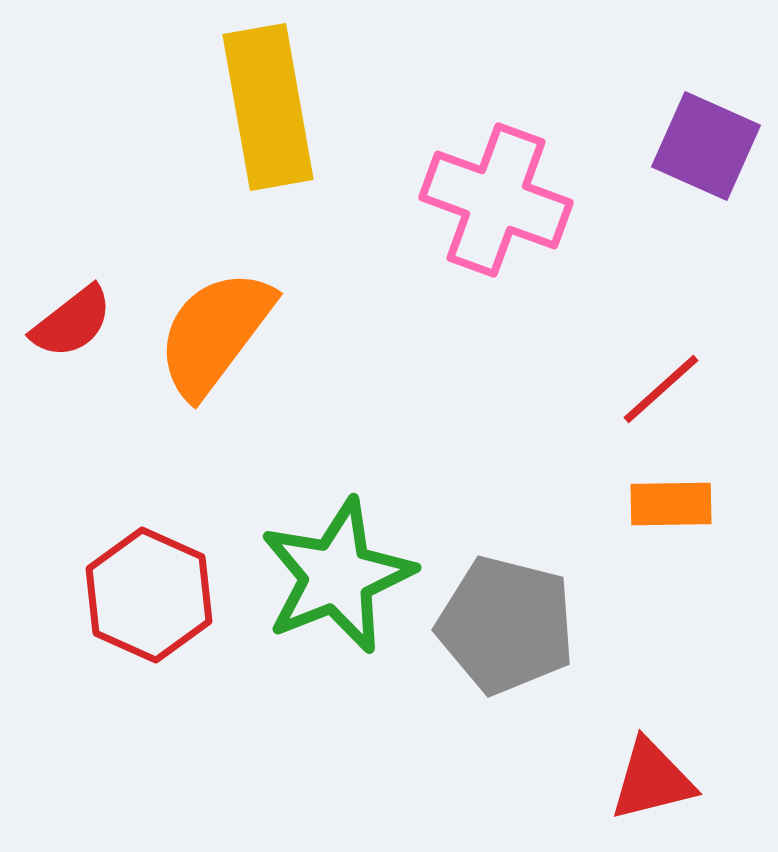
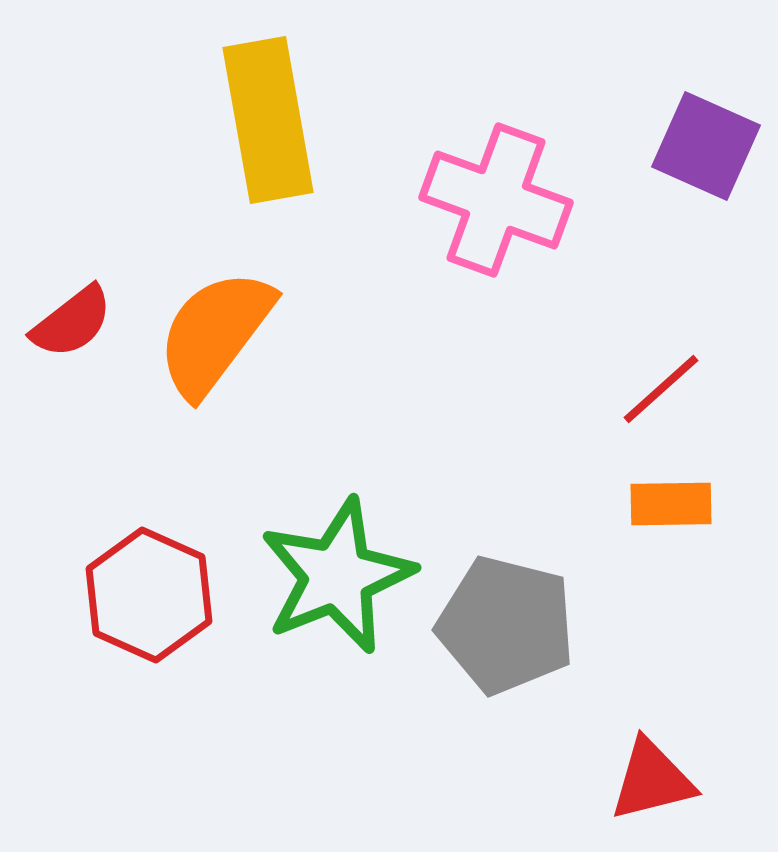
yellow rectangle: moved 13 px down
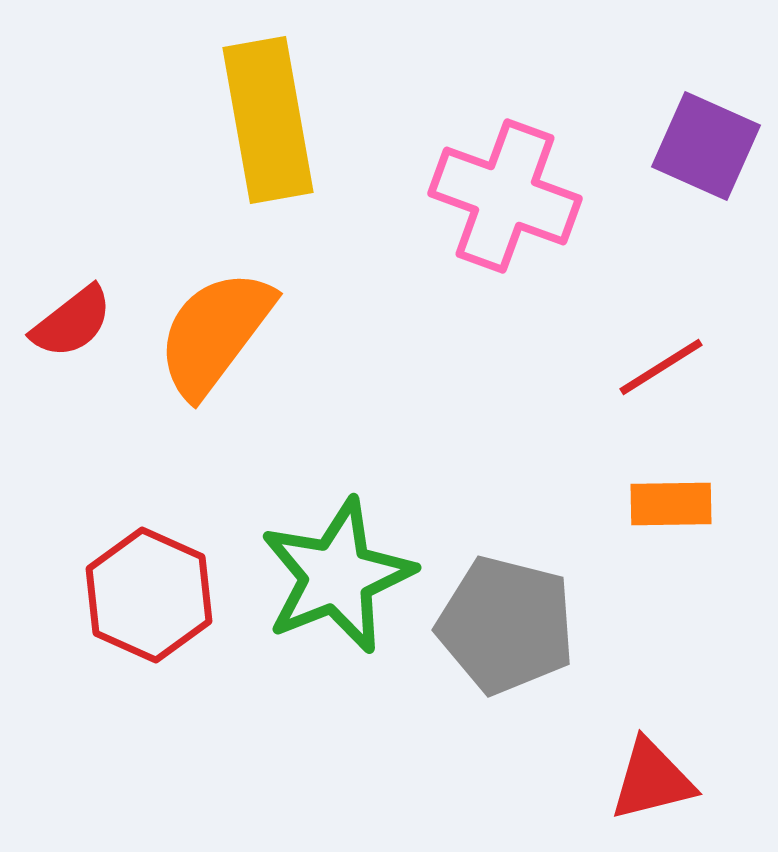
pink cross: moved 9 px right, 4 px up
red line: moved 22 px up; rotated 10 degrees clockwise
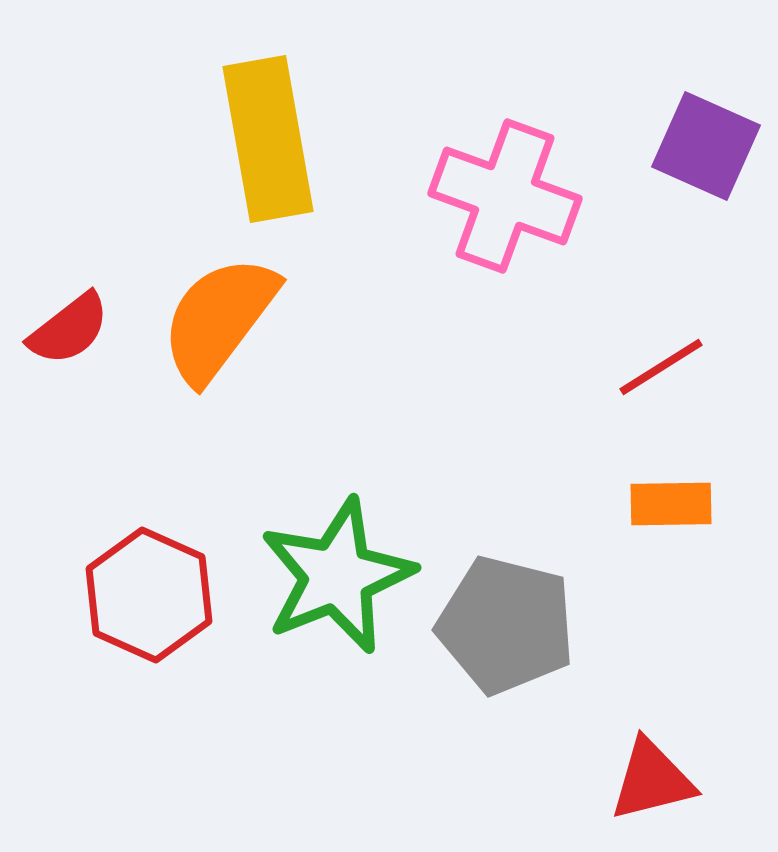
yellow rectangle: moved 19 px down
red semicircle: moved 3 px left, 7 px down
orange semicircle: moved 4 px right, 14 px up
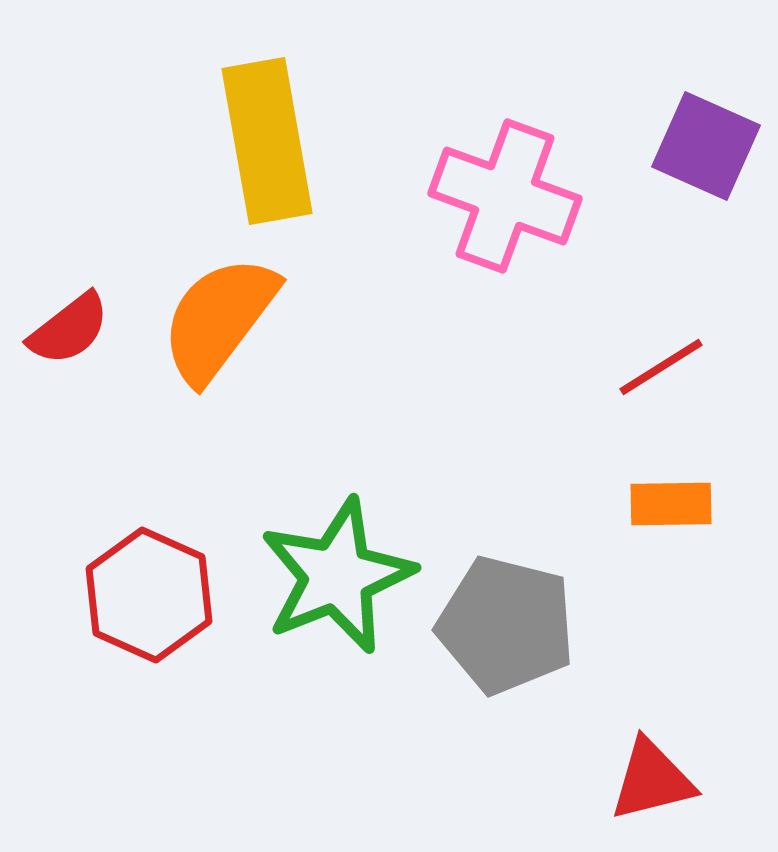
yellow rectangle: moved 1 px left, 2 px down
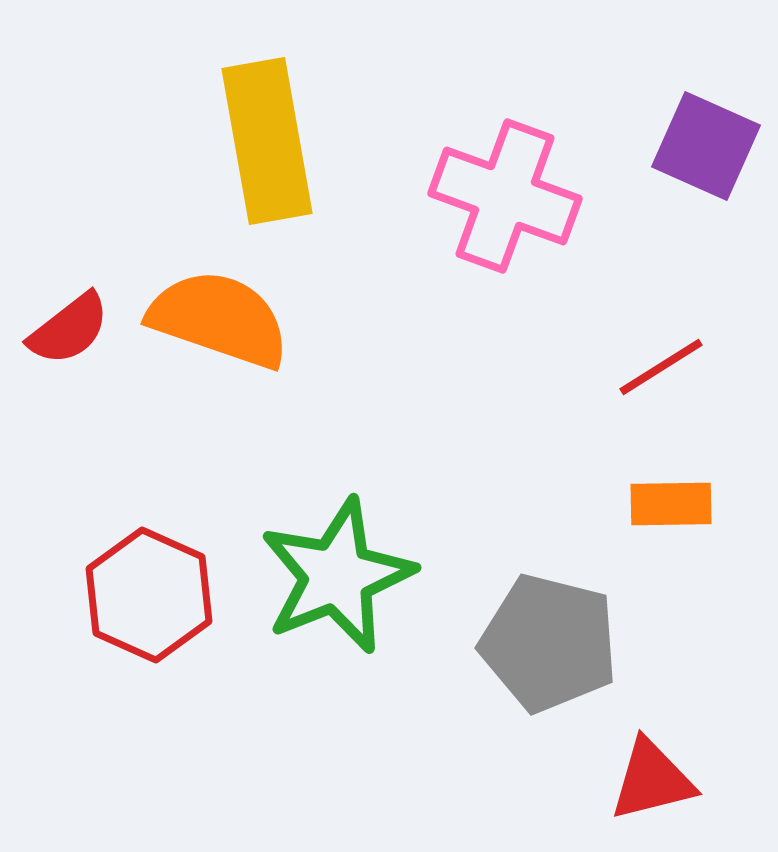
orange semicircle: rotated 72 degrees clockwise
gray pentagon: moved 43 px right, 18 px down
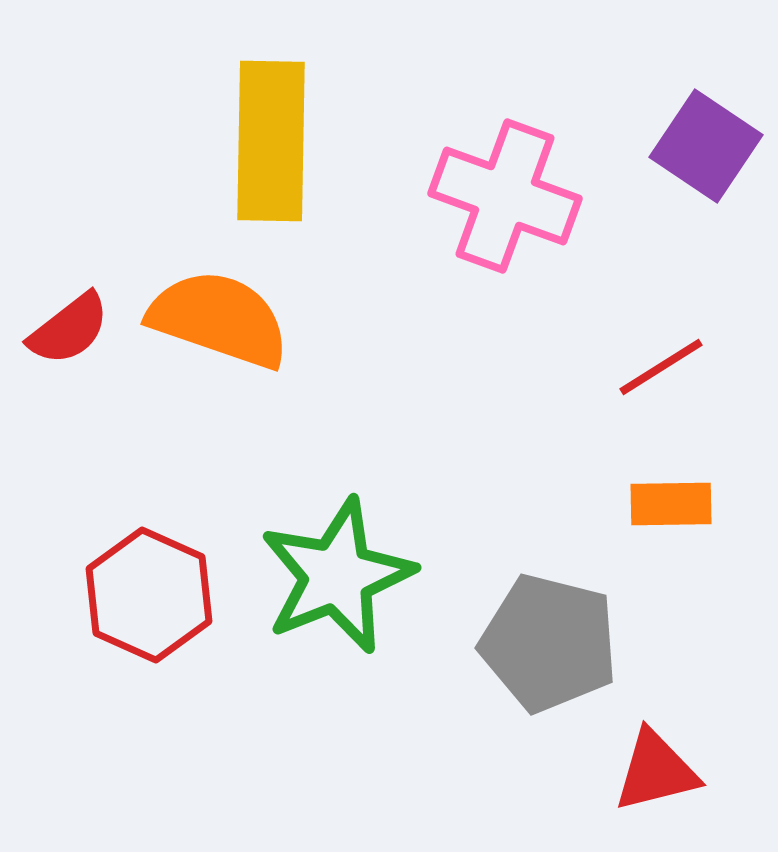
yellow rectangle: moved 4 px right; rotated 11 degrees clockwise
purple square: rotated 10 degrees clockwise
red triangle: moved 4 px right, 9 px up
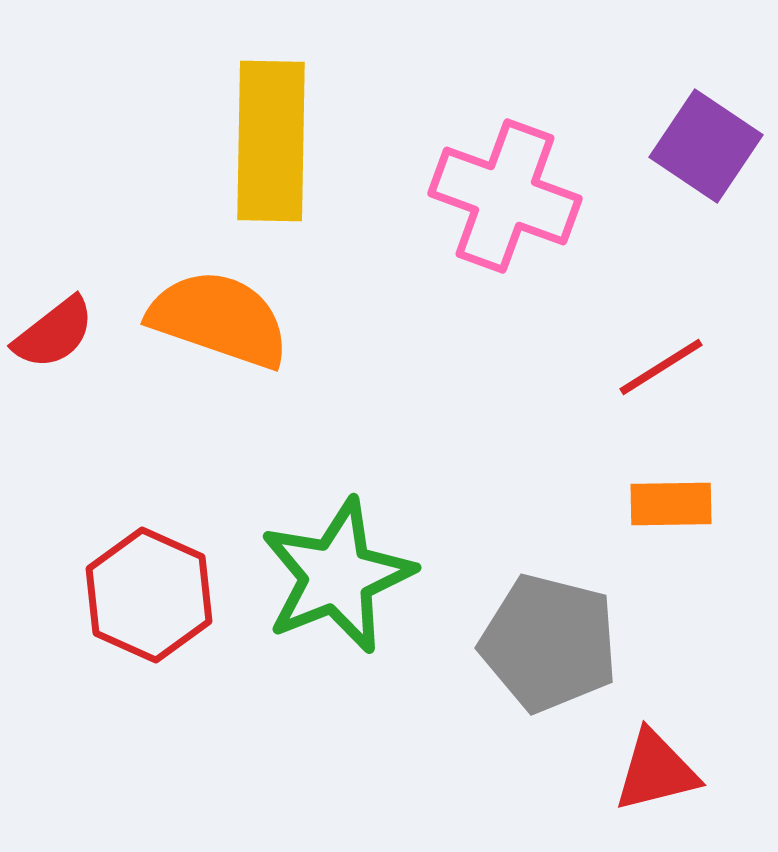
red semicircle: moved 15 px left, 4 px down
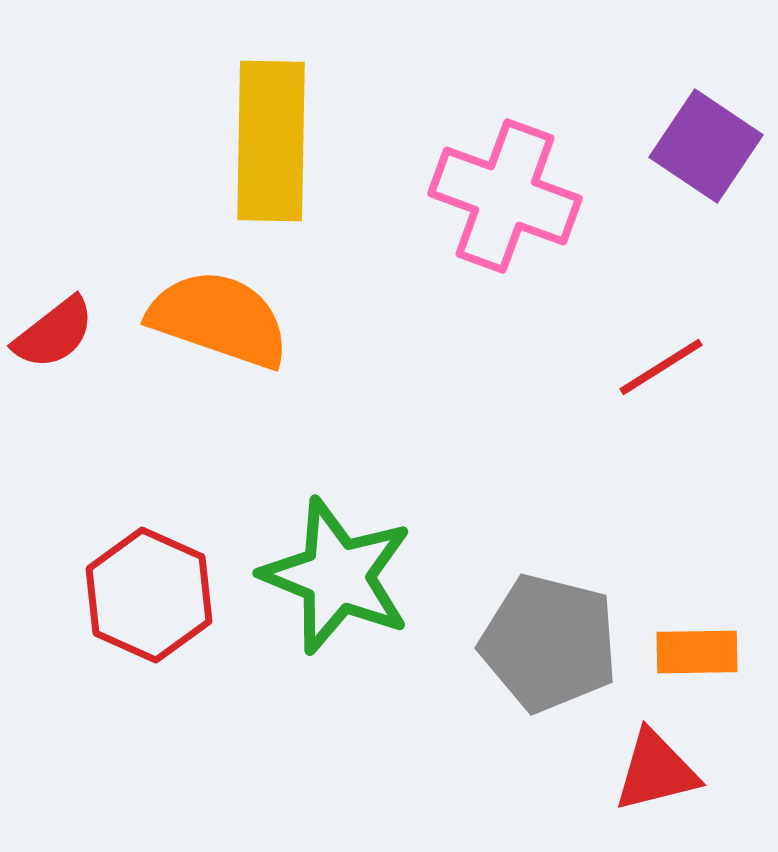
orange rectangle: moved 26 px right, 148 px down
green star: rotated 28 degrees counterclockwise
